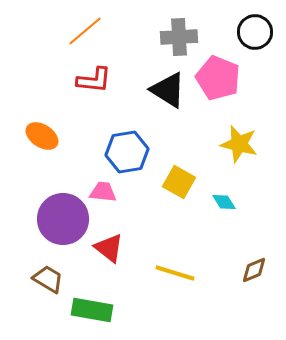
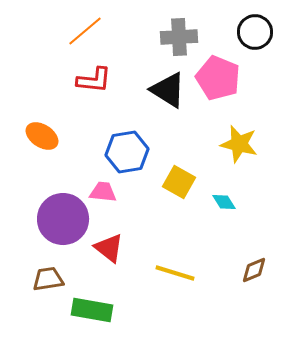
brown trapezoid: rotated 40 degrees counterclockwise
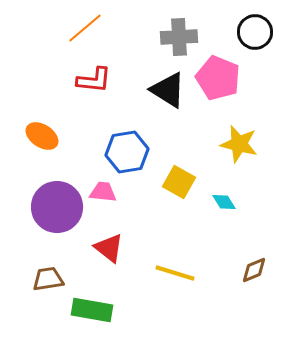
orange line: moved 3 px up
purple circle: moved 6 px left, 12 px up
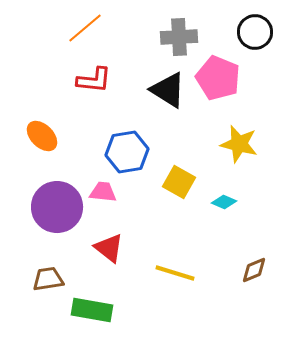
orange ellipse: rotated 12 degrees clockwise
cyan diamond: rotated 35 degrees counterclockwise
